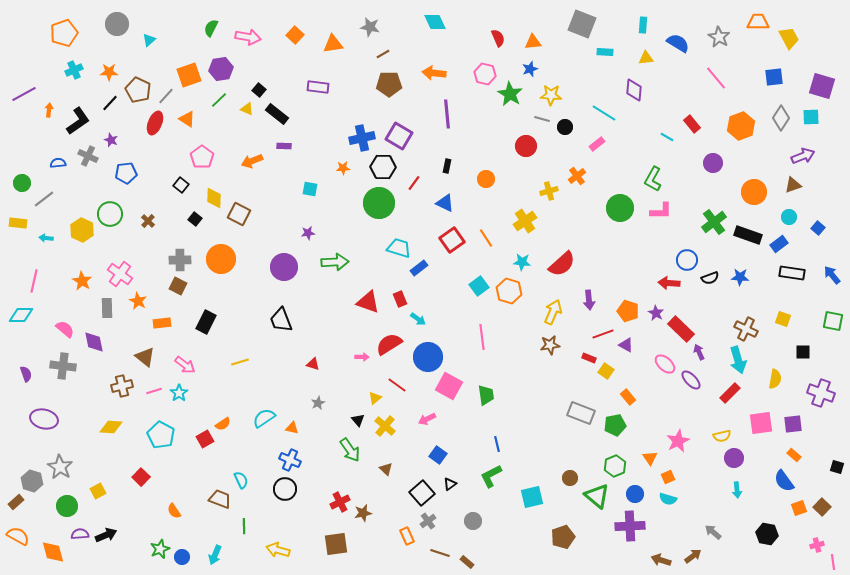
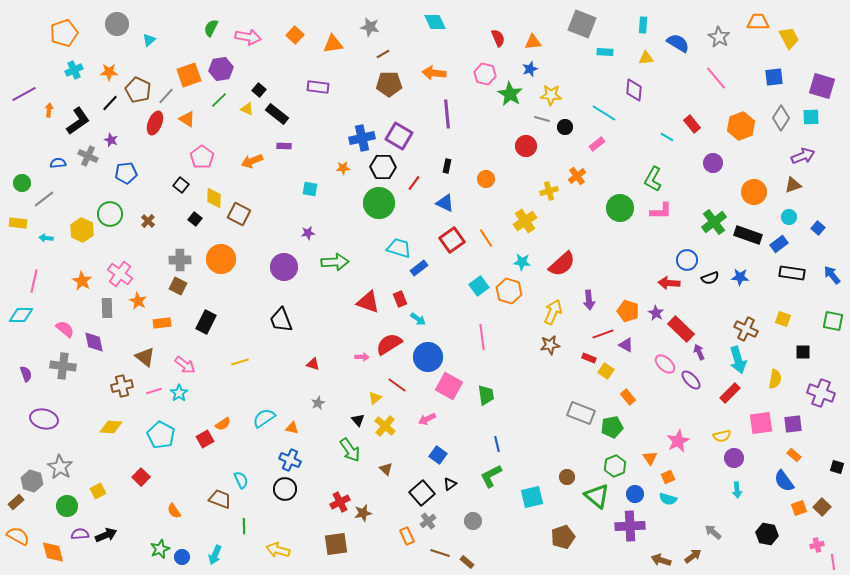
green pentagon at (615, 425): moved 3 px left, 2 px down
brown circle at (570, 478): moved 3 px left, 1 px up
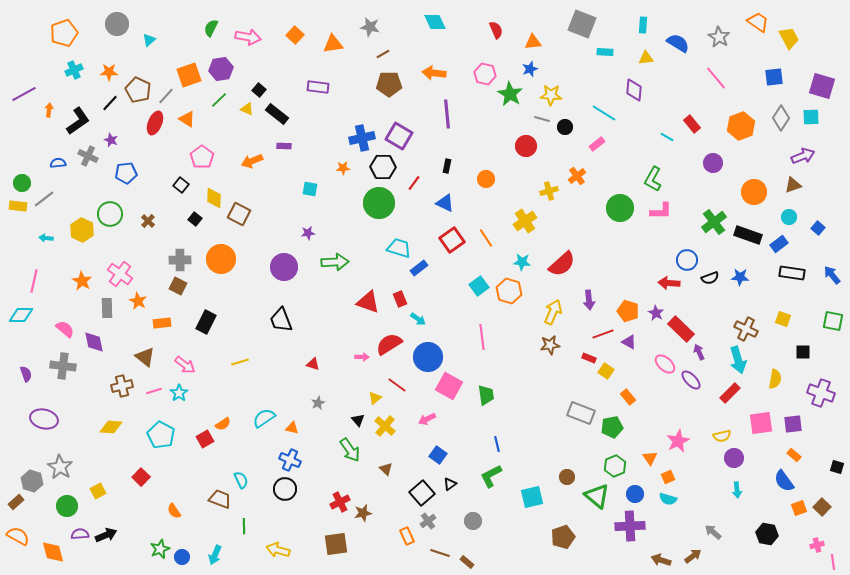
orange trapezoid at (758, 22): rotated 35 degrees clockwise
red semicircle at (498, 38): moved 2 px left, 8 px up
yellow rectangle at (18, 223): moved 17 px up
purple triangle at (626, 345): moved 3 px right, 3 px up
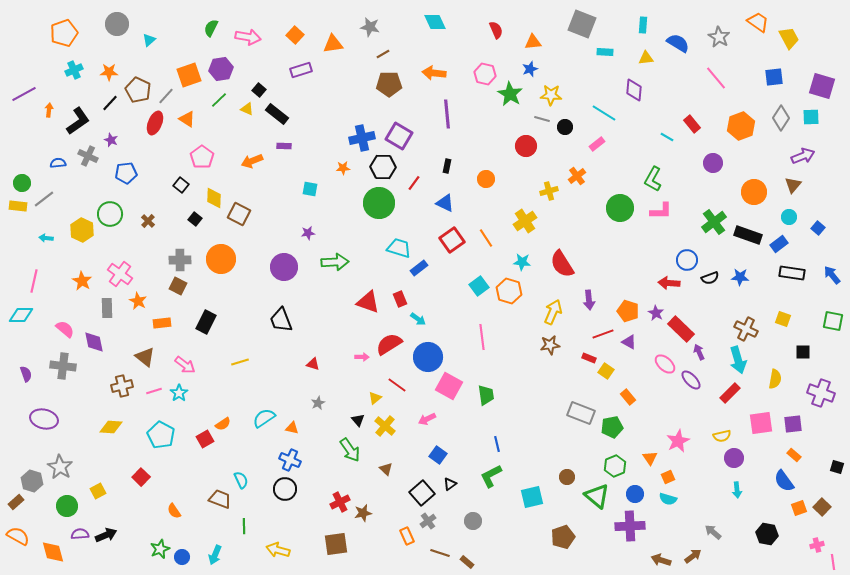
purple rectangle at (318, 87): moved 17 px left, 17 px up; rotated 25 degrees counterclockwise
brown triangle at (793, 185): rotated 30 degrees counterclockwise
red semicircle at (562, 264): rotated 100 degrees clockwise
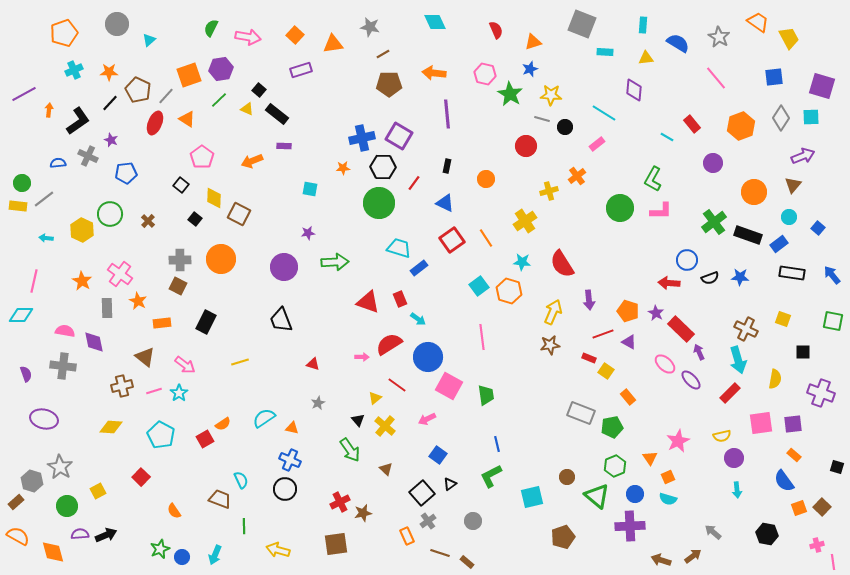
orange triangle at (533, 42): rotated 12 degrees counterclockwise
pink semicircle at (65, 329): moved 2 px down; rotated 30 degrees counterclockwise
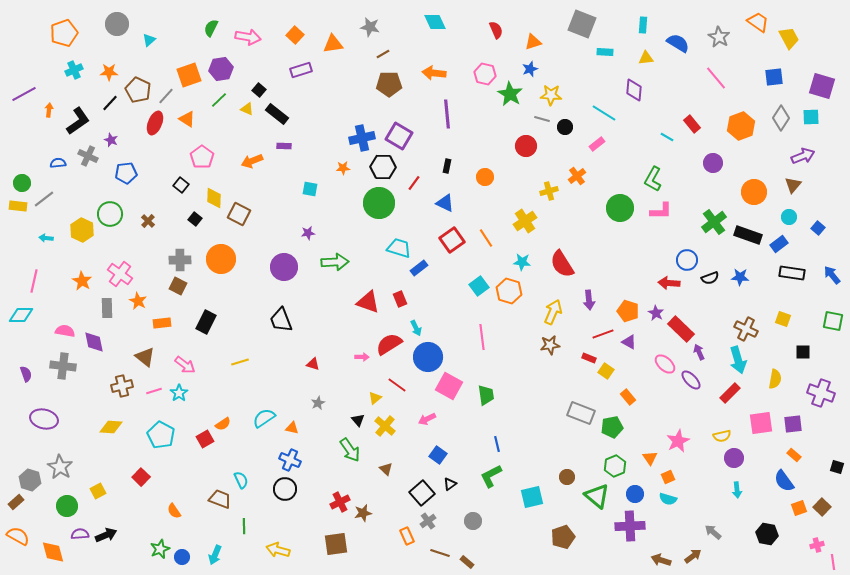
orange circle at (486, 179): moved 1 px left, 2 px up
cyan arrow at (418, 319): moved 2 px left, 9 px down; rotated 28 degrees clockwise
gray hexagon at (32, 481): moved 2 px left, 1 px up
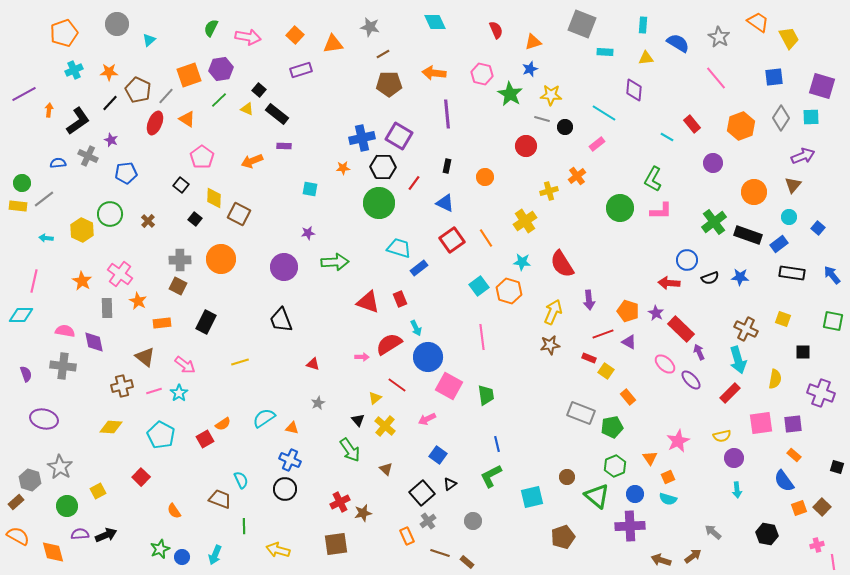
pink hexagon at (485, 74): moved 3 px left
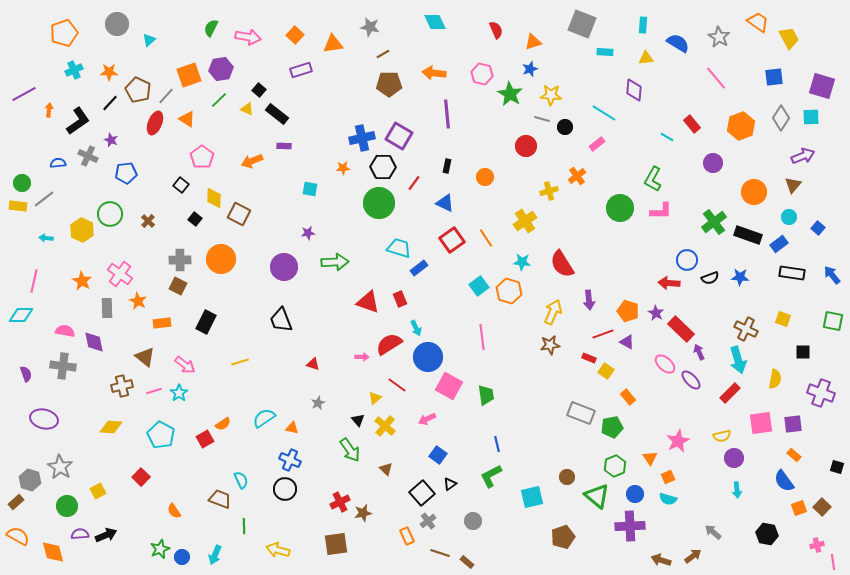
purple triangle at (629, 342): moved 2 px left
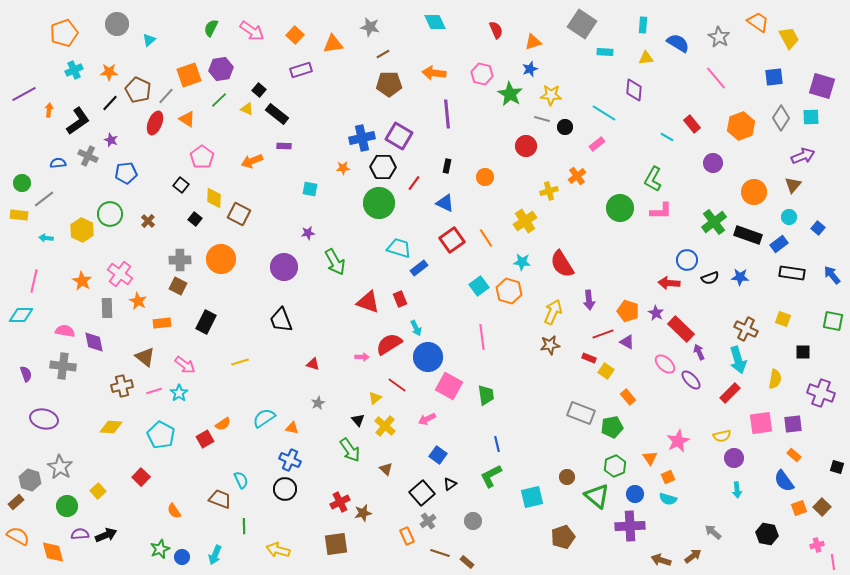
gray square at (582, 24): rotated 12 degrees clockwise
pink arrow at (248, 37): moved 4 px right, 6 px up; rotated 25 degrees clockwise
yellow rectangle at (18, 206): moved 1 px right, 9 px down
green arrow at (335, 262): rotated 64 degrees clockwise
yellow square at (98, 491): rotated 14 degrees counterclockwise
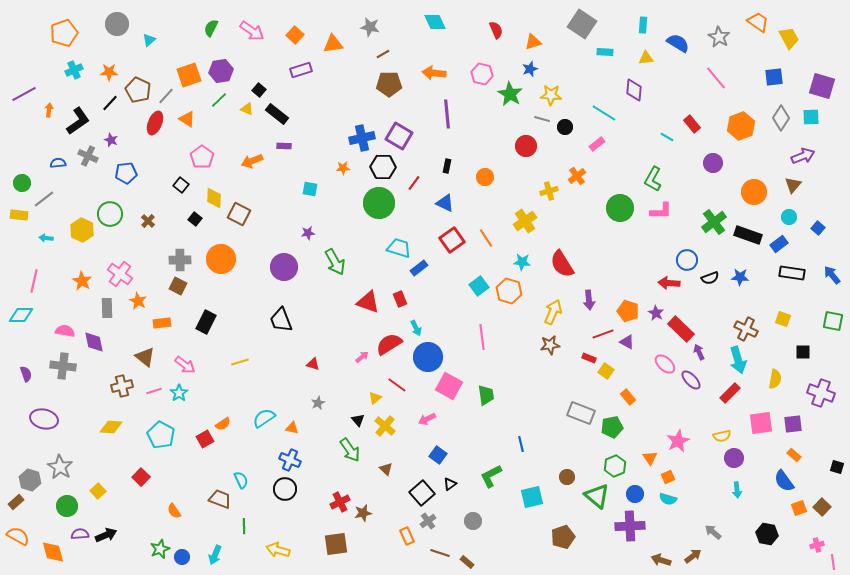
purple hexagon at (221, 69): moved 2 px down
pink arrow at (362, 357): rotated 40 degrees counterclockwise
blue line at (497, 444): moved 24 px right
